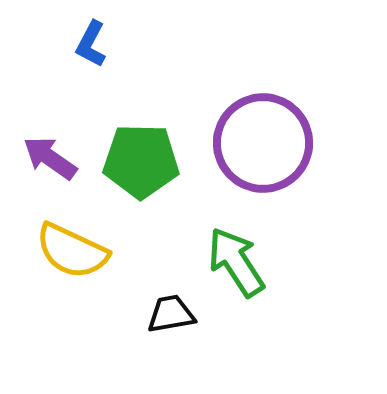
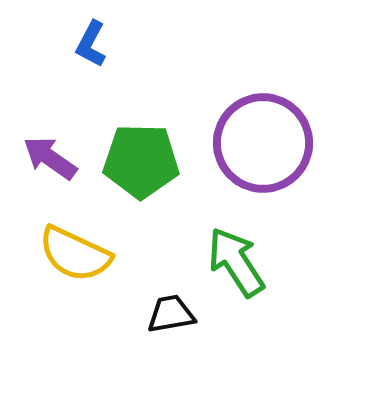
yellow semicircle: moved 3 px right, 3 px down
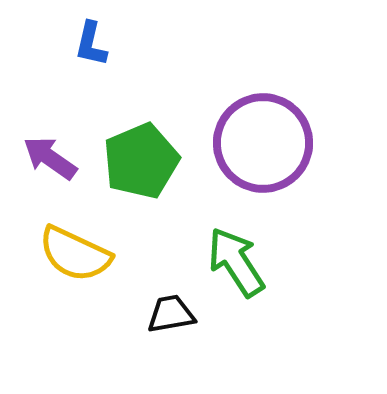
blue L-shape: rotated 15 degrees counterclockwise
green pentagon: rotated 24 degrees counterclockwise
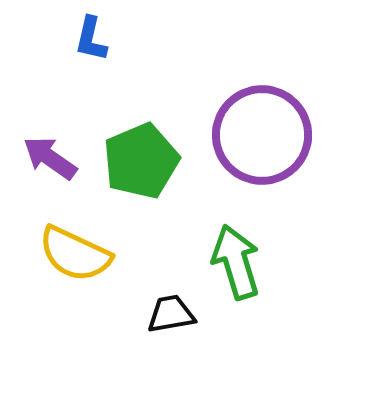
blue L-shape: moved 5 px up
purple circle: moved 1 px left, 8 px up
green arrow: rotated 16 degrees clockwise
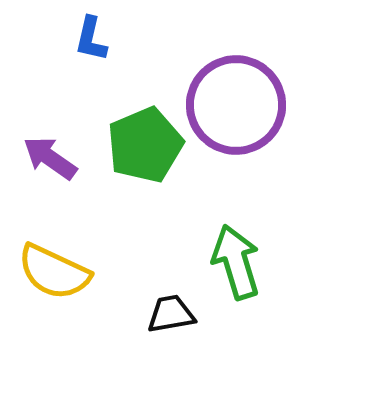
purple circle: moved 26 px left, 30 px up
green pentagon: moved 4 px right, 16 px up
yellow semicircle: moved 21 px left, 18 px down
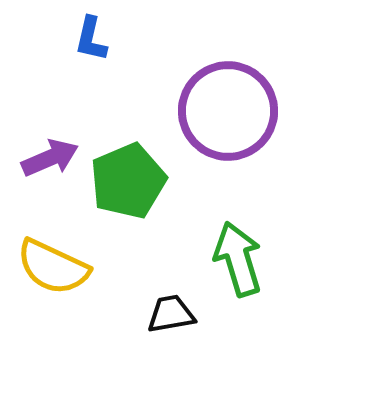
purple circle: moved 8 px left, 6 px down
green pentagon: moved 17 px left, 36 px down
purple arrow: rotated 122 degrees clockwise
green arrow: moved 2 px right, 3 px up
yellow semicircle: moved 1 px left, 5 px up
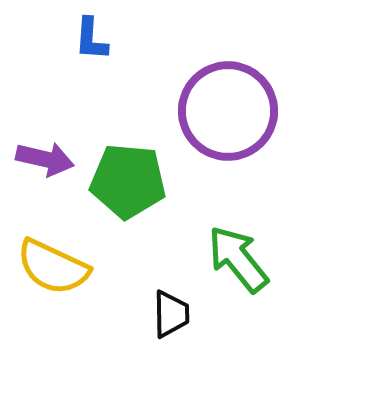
blue L-shape: rotated 9 degrees counterclockwise
purple arrow: moved 5 px left, 1 px down; rotated 36 degrees clockwise
green pentagon: rotated 28 degrees clockwise
green arrow: rotated 22 degrees counterclockwise
black trapezoid: rotated 99 degrees clockwise
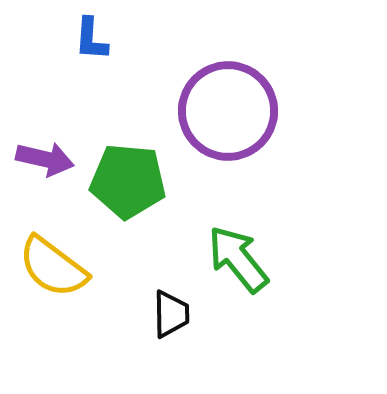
yellow semicircle: rotated 12 degrees clockwise
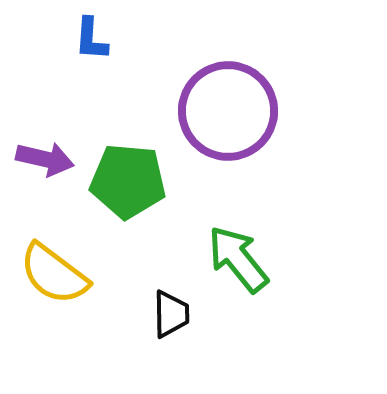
yellow semicircle: moved 1 px right, 7 px down
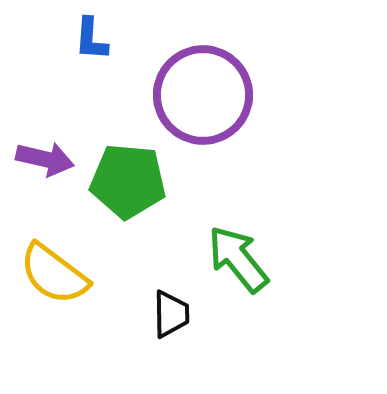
purple circle: moved 25 px left, 16 px up
